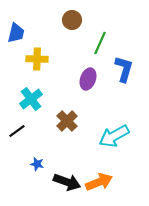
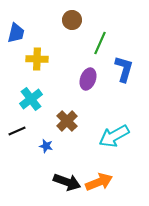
black line: rotated 12 degrees clockwise
blue star: moved 9 px right, 18 px up
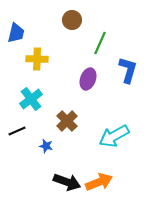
blue L-shape: moved 4 px right, 1 px down
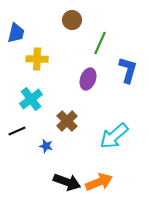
cyan arrow: rotated 12 degrees counterclockwise
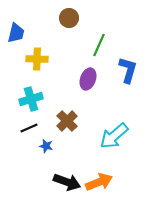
brown circle: moved 3 px left, 2 px up
green line: moved 1 px left, 2 px down
cyan cross: rotated 20 degrees clockwise
black line: moved 12 px right, 3 px up
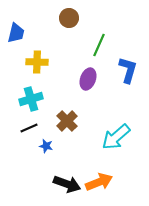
yellow cross: moved 3 px down
cyan arrow: moved 2 px right, 1 px down
black arrow: moved 2 px down
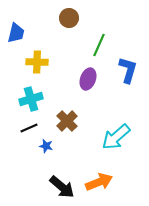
black arrow: moved 5 px left, 3 px down; rotated 20 degrees clockwise
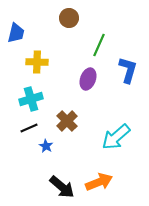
blue star: rotated 16 degrees clockwise
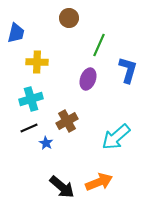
brown cross: rotated 15 degrees clockwise
blue star: moved 3 px up
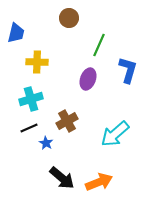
cyan arrow: moved 1 px left, 3 px up
black arrow: moved 9 px up
